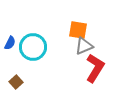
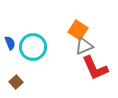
orange square: rotated 24 degrees clockwise
blue semicircle: rotated 48 degrees counterclockwise
red L-shape: rotated 124 degrees clockwise
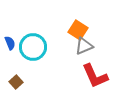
red L-shape: moved 8 px down
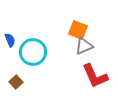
orange square: rotated 12 degrees counterclockwise
blue semicircle: moved 3 px up
cyan circle: moved 5 px down
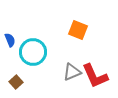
gray triangle: moved 12 px left, 26 px down
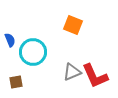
orange square: moved 5 px left, 5 px up
brown square: rotated 32 degrees clockwise
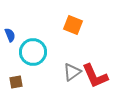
blue semicircle: moved 5 px up
gray triangle: rotated 12 degrees counterclockwise
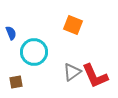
blue semicircle: moved 1 px right, 2 px up
cyan circle: moved 1 px right
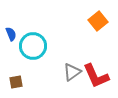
orange square: moved 25 px right, 4 px up; rotated 30 degrees clockwise
blue semicircle: moved 1 px down
cyan circle: moved 1 px left, 6 px up
red L-shape: moved 1 px right
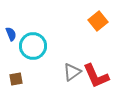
brown square: moved 3 px up
